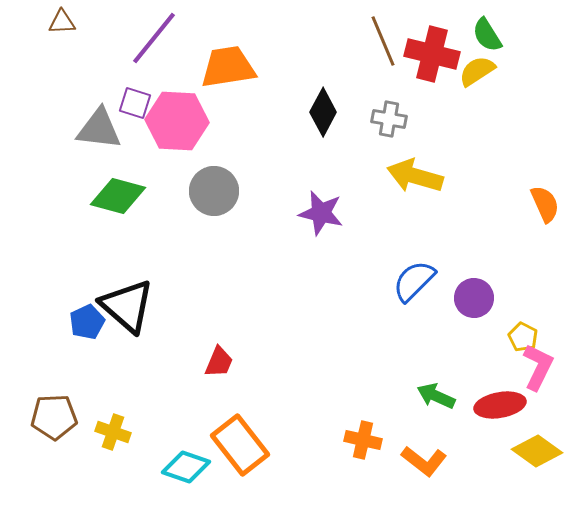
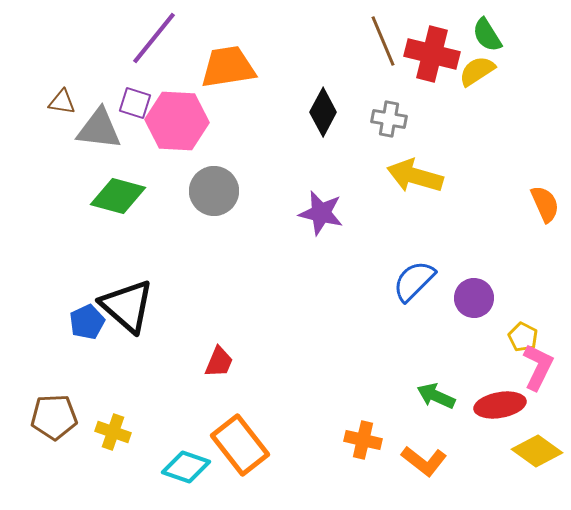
brown triangle: moved 80 px down; rotated 12 degrees clockwise
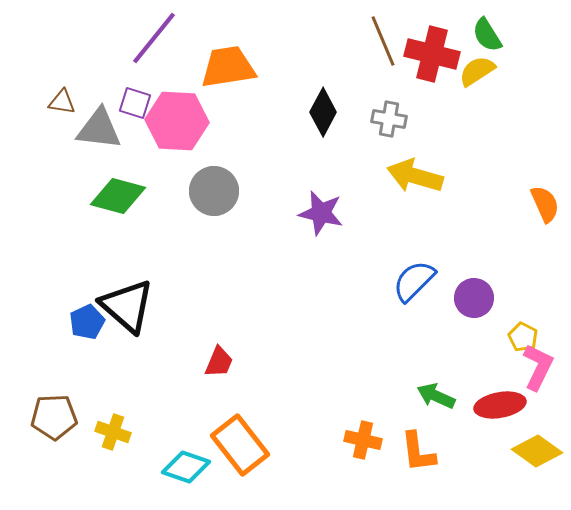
orange L-shape: moved 6 px left, 9 px up; rotated 45 degrees clockwise
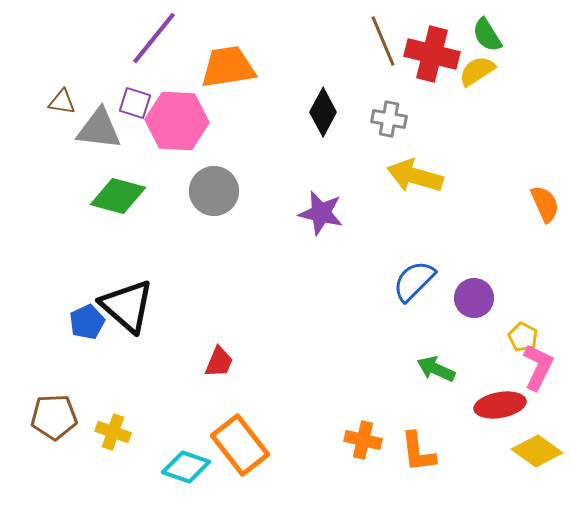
green arrow: moved 27 px up
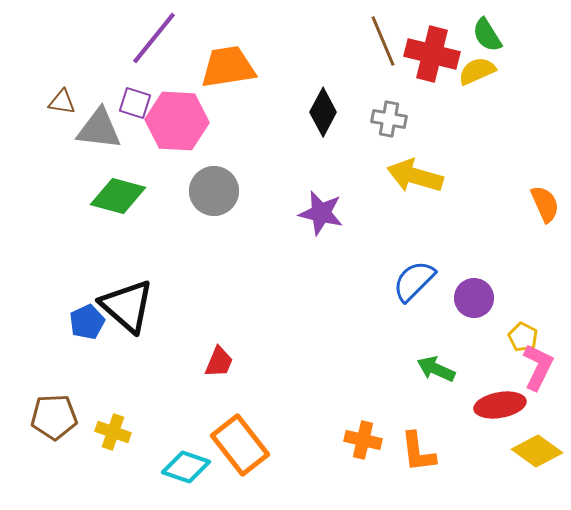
yellow semicircle: rotated 9 degrees clockwise
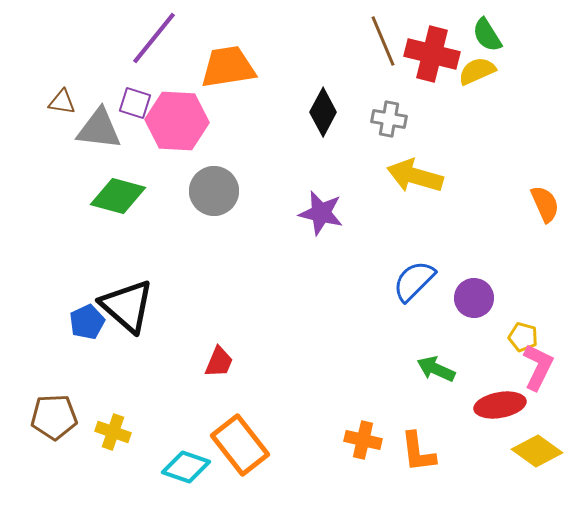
yellow pentagon: rotated 12 degrees counterclockwise
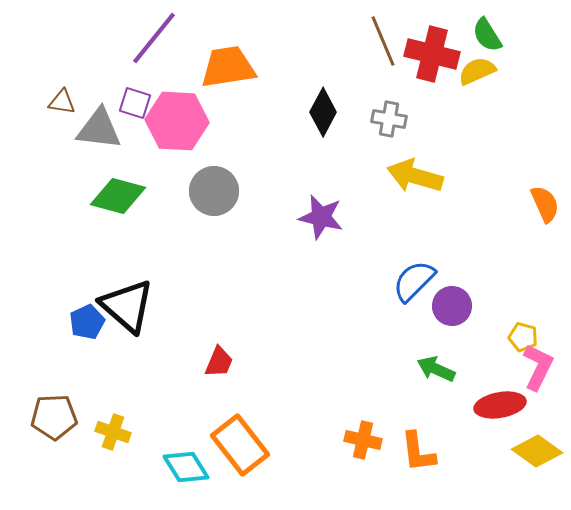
purple star: moved 4 px down
purple circle: moved 22 px left, 8 px down
cyan diamond: rotated 39 degrees clockwise
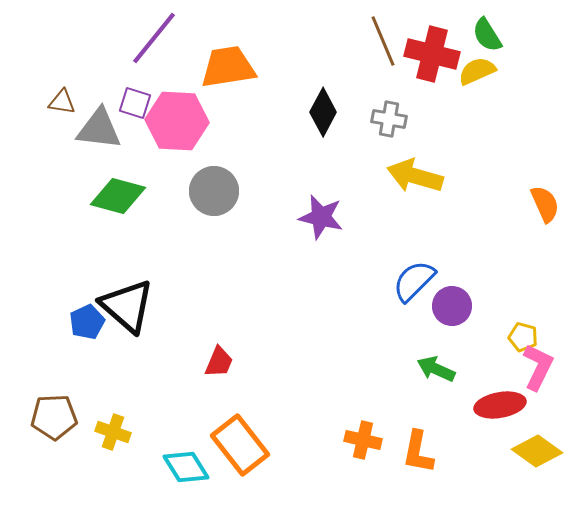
orange L-shape: rotated 18 degrees clockwise
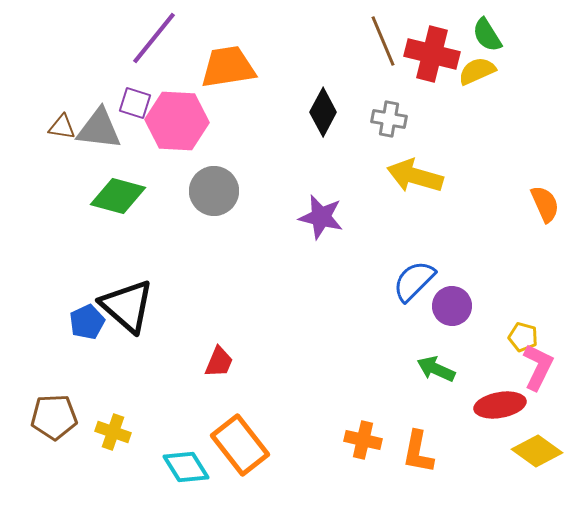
brown triangle: moved 25 px down
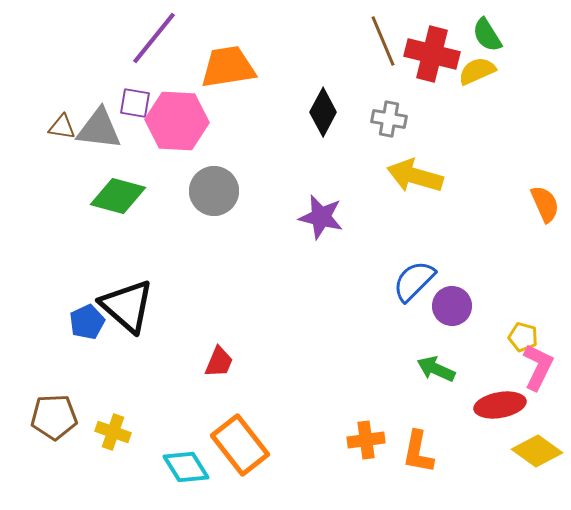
purple square: rotated 8 degrees counterclockwise
orange cross: moved 3 px right; rotated 21 degrees counterclockwise
